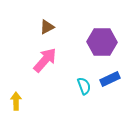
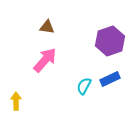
brown triangle: rotated 35 degrees clockwise
purple hexagon: moved 8 px right, 1 px up; rotated 20 degrees counterclockwise
cyan semicircle: rotated 132 degrees counterclockwise
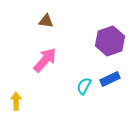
brown triangle: moved 1 px left, 6 px up
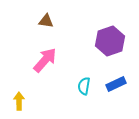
blue rectangle: moved 6 px right, 5 px down
cyan semicircle: rotated 18 degrees counterclockwise
yellow arrow: moved 3 px right
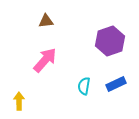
brown triangle: rotated 14 degrees counterclockwise
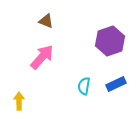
brown triangle: rotated 28 degrees clockwise
pink arrow: moved 3 px left, 3 px up
